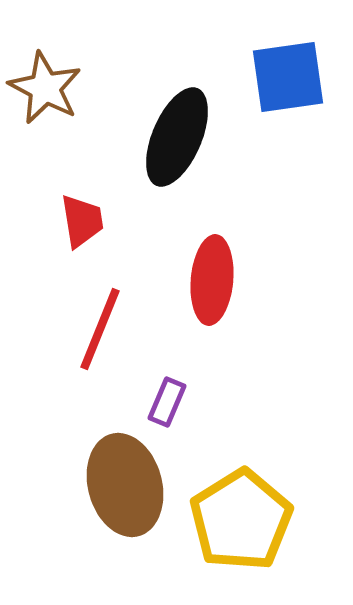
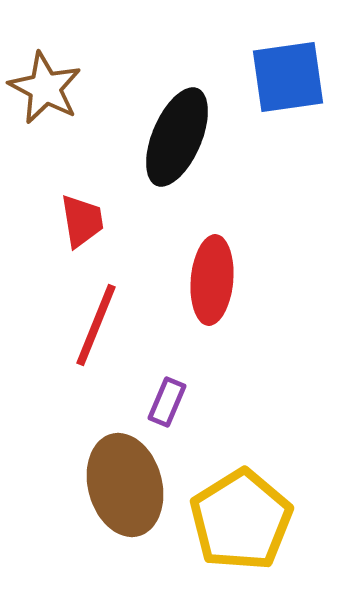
red line: moved 4 px left, 4 px up
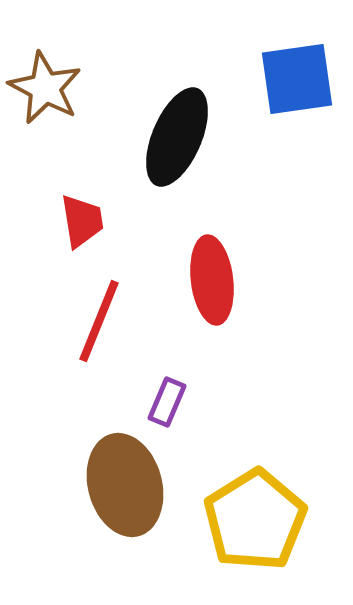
blue square: moved 9 px right, 2 px down
red ellipse: rotated 12 degrees counterclockwise
red line: moved 3 px right, 4 px up
yellow pentagon: moved 14 px right
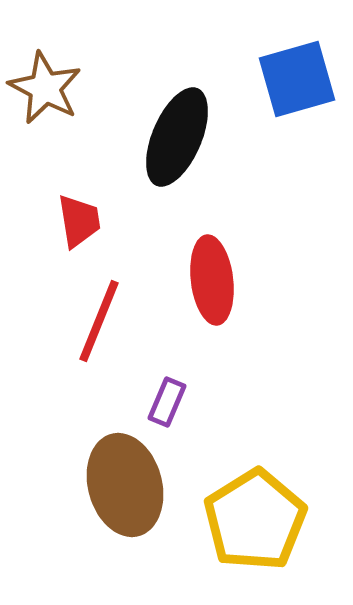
blue square: rotated 8 degrees counterclockwise
red trapezoid: moved 3 px left
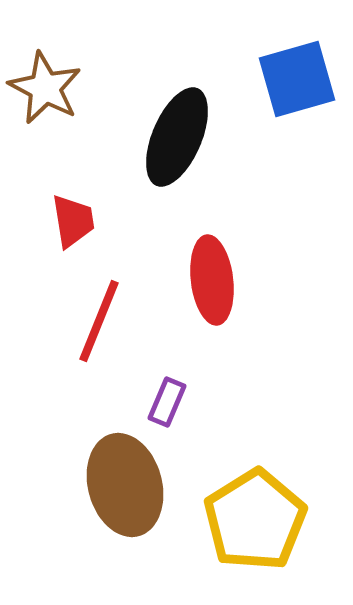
red trapezoid: moved 6 px left
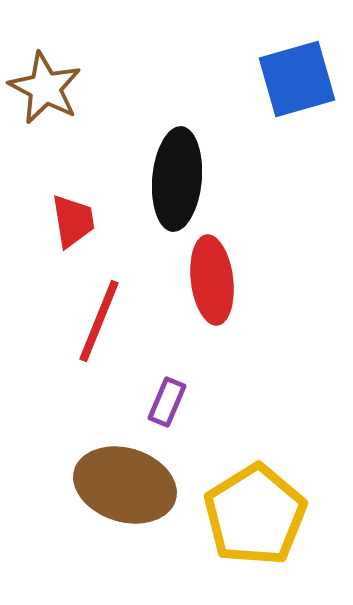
black ellipse: moved 42 px down; rotated 18 degrees counterclockwise
brown ellipse: rotated 58 degrees counterclockwise
yellow pentagon: moved 5 px up
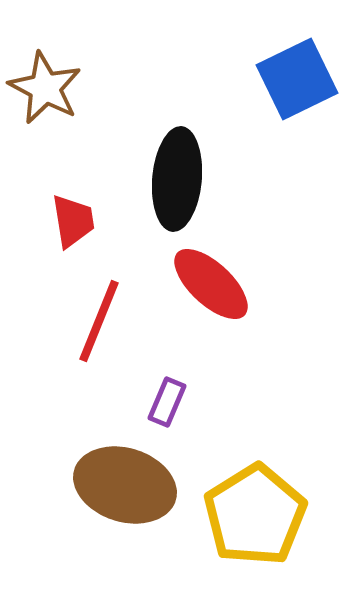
blue square: rotated 10 degrees counterclockwise
red ellipse: moved 1 px left, 4 px down; rotated 40 degrees counterclockwise
